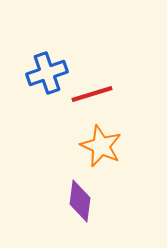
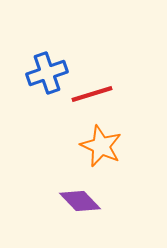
purple diamond: rotated 51 degrees counterclockwise
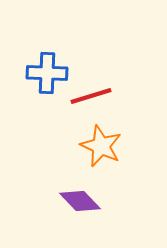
blue cross: rotated 21 degrees clockwise
red line: moved 1 px left, 2 px down
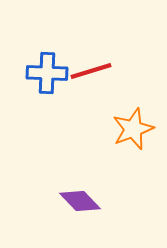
red line: moved 25 px up
orange star: moved 32 px right, 17 px up; rotated 27 degrees clockwise
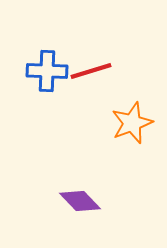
blue cross: moved 2 px up
orange star: moved 1 px left, 6 px up
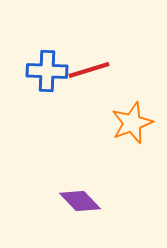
red line: moved 2 px left, 1 px up
